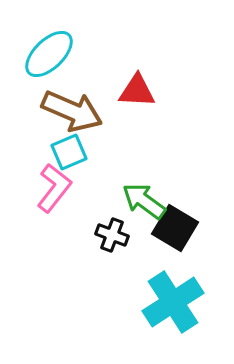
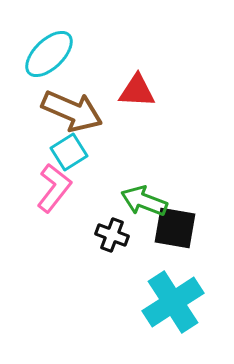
cyan square: rotated 9 degrees counterclockwise
green arrow: rotated 15 degrees counterclockwise
black square: rotated 21 degrees counterclockwise
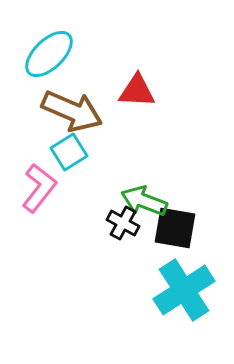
pink L-shape: moved 15 px left
black cross: moved 11 px right, 12 px up; rotated 8 degrees clockwise
cyan cross: moved 11 px right, 12 px up
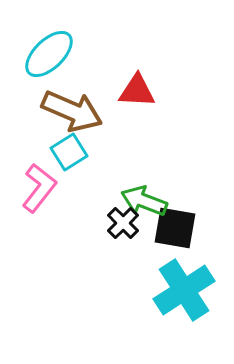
black cross: rotated 16 degrees clockwise
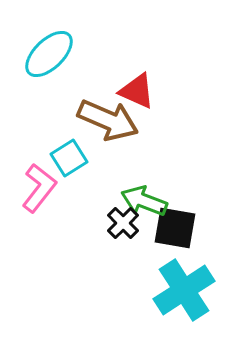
red triangle: rotated 21 degrees clockwise
brown arrow: moved 36 px right, 9 px down
cyan square: moved 6 px down
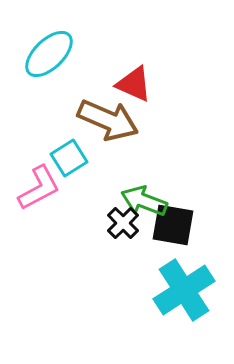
red triangle: moved 3 px left, 7 px up
pink L-shape: rotated 24 degrees clockwise
black square: moved 2 px left, 3 px up
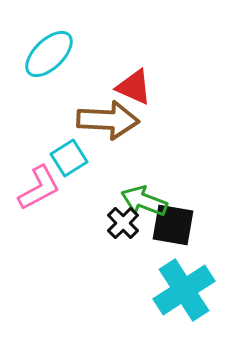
red triangle: moved 3 px down
brown arrow: rotated 20 degrees counterclockwise
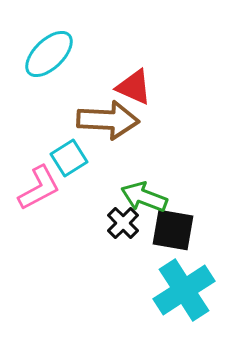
green arrow: moved 4 px up
black square: moved 5 px down
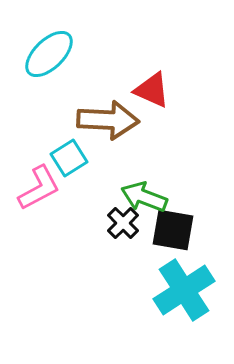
red triangle: moved 18 px right, 3 px down
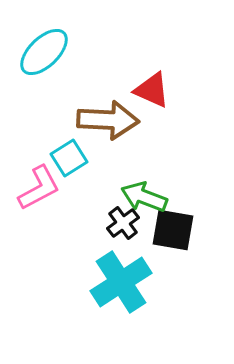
cyan ellipse: moved 5 px left, 2 px up
black cross: rotated 8 degrees clockwise
cyan cross: moved 63 px left, 8 px up
